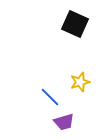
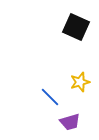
black square: moved 1 px right, 3 px down
purple trapezoid: moved 6 px right
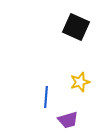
blue line: moved 4 px left; rotated 50 degrees clockwise
purple trapezoid: moved 2 px left, 2 px up
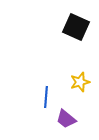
purple trapezoid: moved 2 px left, 1 px up; rotated 55 degrees clockwise
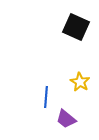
yellow star: rotated 24 degrees counterclockwise
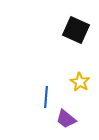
black square: moved 3 px down
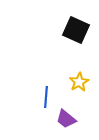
yellow star: moved 1 px left; rotated 12 degrees clockwise
